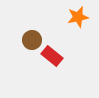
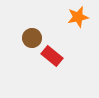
brown circle: moved 2 px up
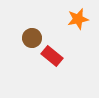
orange star: moved 2 px down
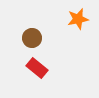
red rectangle: moved 15 px left, 12 px down
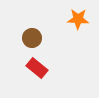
orange star: rotated 15 degrees clockwise
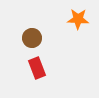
red rectangle: rotated 30 degrees clockwise
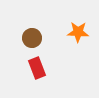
orange star: moved 13 px down
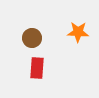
red rectangle: rotated 25 degrees clockwise
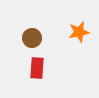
orange star: moved 1 px right; rotated 15 degrees counterclockwise
